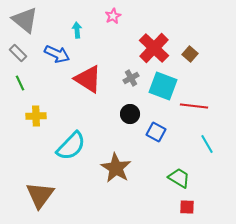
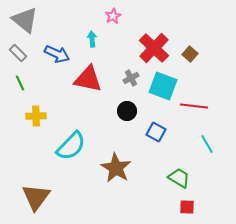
cyan arrow: moved 15 px right, 9 px down
red triangle: rotated 20 degrees counterclockwise
black circle: moved 3 px left, 3 px up
brown triangle: moved 4 px left, 2 px down
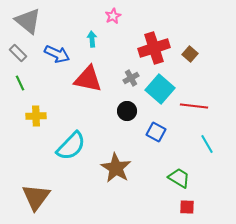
gray triangle: moved 3 px right, 1 px down
red cross: rotated 28 degrees clockwise
cyan square: moved 3 px left, 3 px down; rotated 20 degrees clockwise
